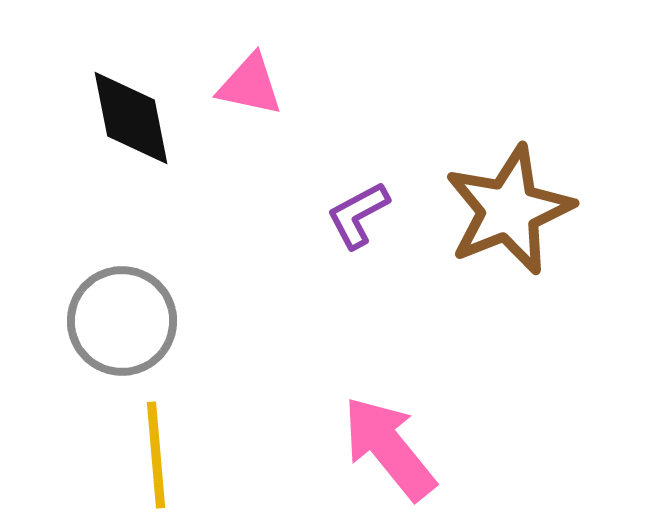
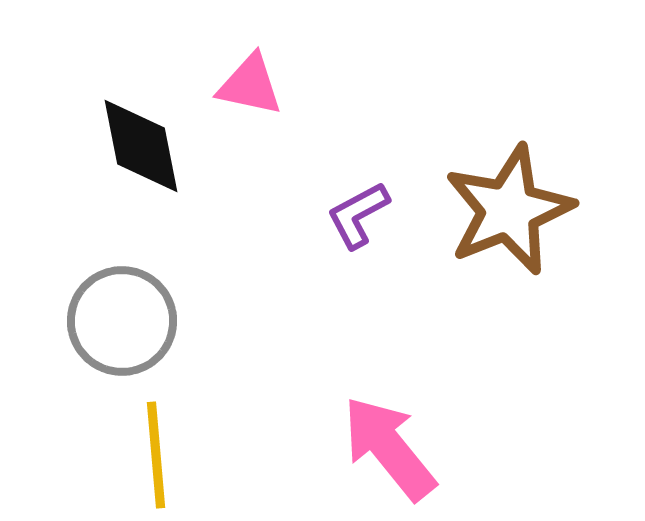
black diamond: moved 10 px right, 28 px down
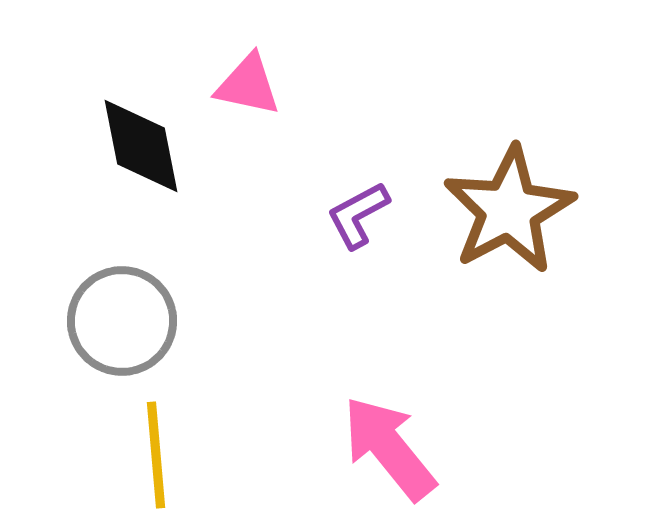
pink triangle: moved 2 px left
brown star: rotated 6 degrees counterclockwise
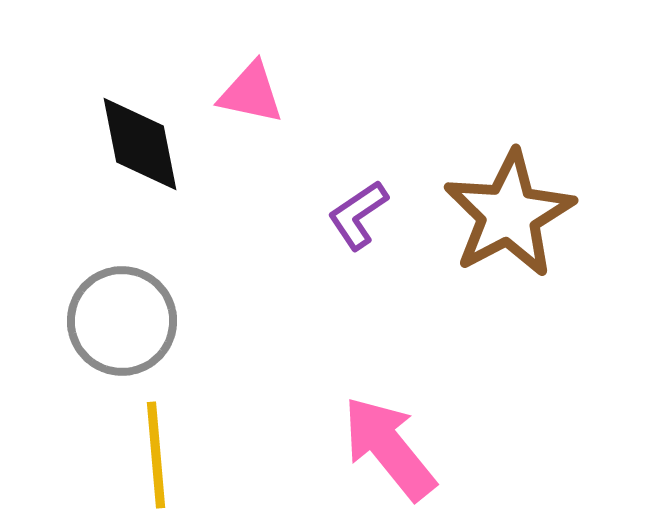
pink triangle: moved 3 px right, 8 px down
black diamond: moved 1 px left, 2 px up
brown star: moved 4 px down
purple L-shape: rotated 6 degrees counterclockwise
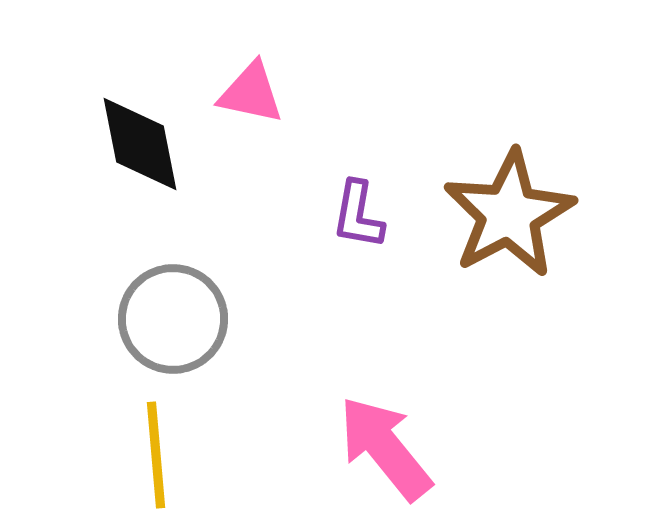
purple L-shape: rotated 46 degrees counterclockwise
gray circle: moved 51 px right, 2 px up
pink arrow: moved 4 px left
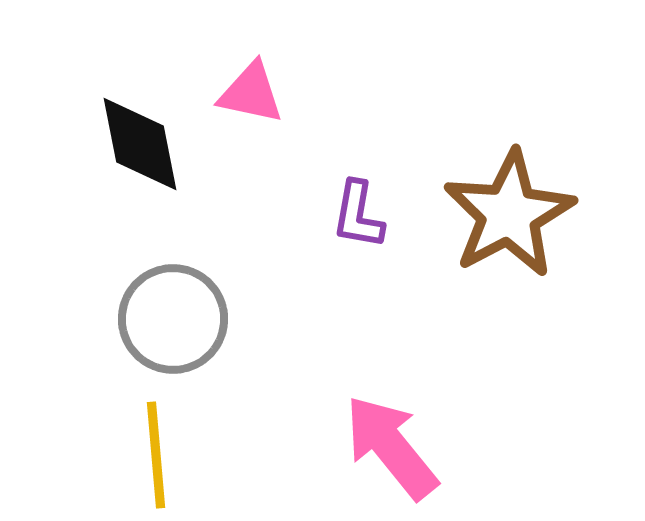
pink arrow: moved 6 px right, 1 px up
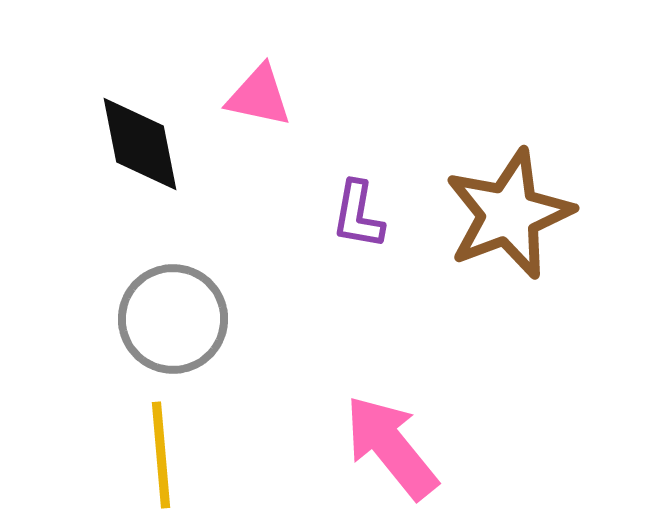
pink triangle: moved 8 px right, 3 px down
brown star: rotated 7 degrees clockwise
yellow line: moved 5 px right
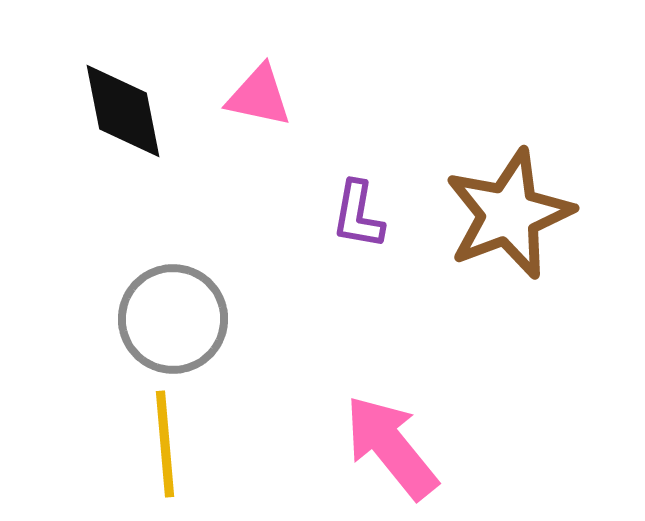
black diamond: moved 17 px left, 33 px up
yellow line: moved 4 px right, 11 px up
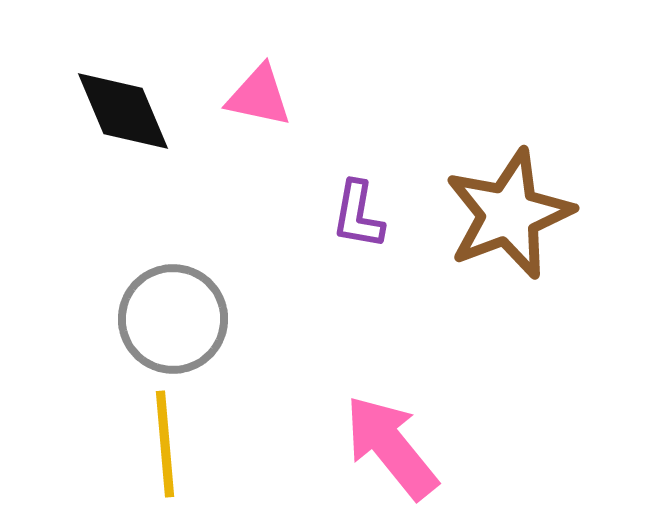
black diamond: rotated 12 degrees counterclockwise
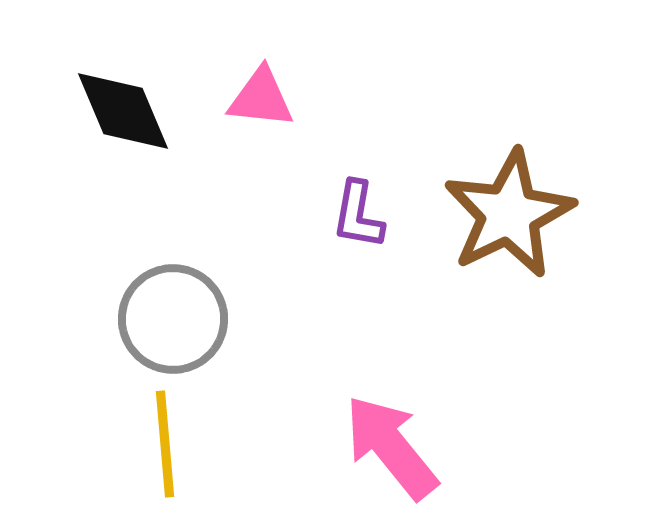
pink triangle: moved 2 px right, 2 px down; rotated 6 degrees counterclockwise
brown star: rotated 5 degrees counterclockwise
